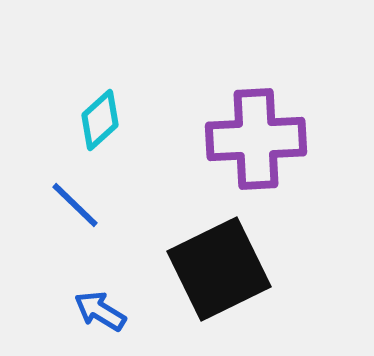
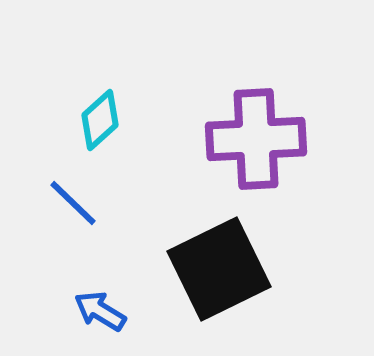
blue line: moved 2 px left, 2 px up
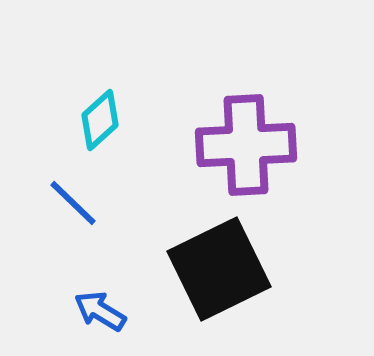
purple cross: moved 10 px left, 6 px down
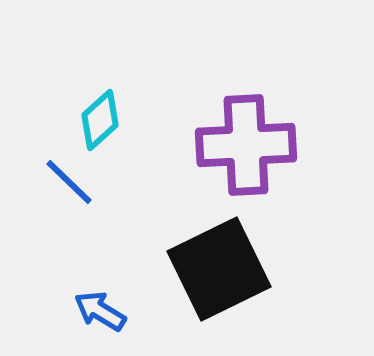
blue line: moved 4 px left, 21 px up
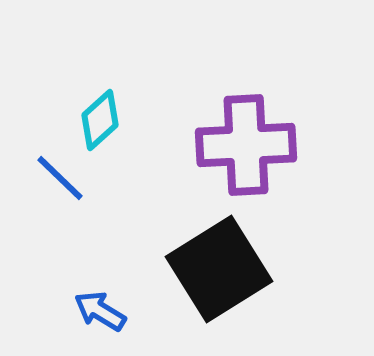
blue line: moved 9 px left, 4 px up
black square: rotated 6 degrees counterclockwise
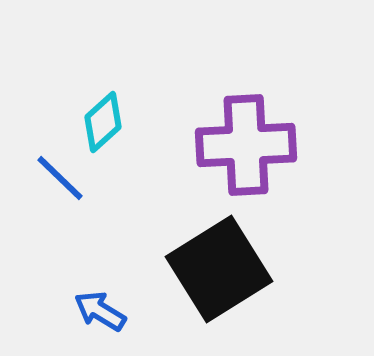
cyan diamond: moved 3 px right, 2 px down
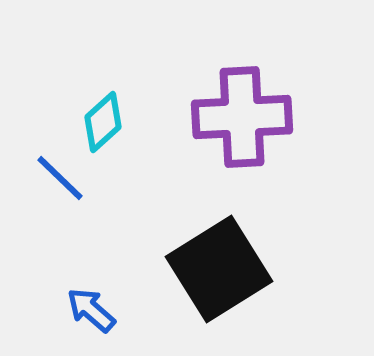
purple cross: moved 4 px left, 28 px up
blue arrow: moved 9 px left, 1 px up; rotated 10 degrees clockwise
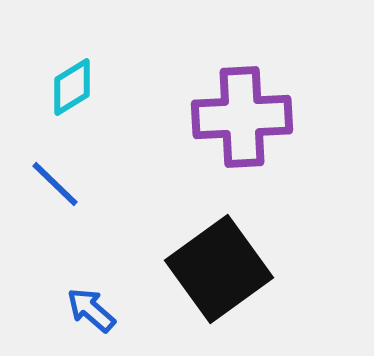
cyan diamond: moved 31 px left, 35 px up; rotated 10 degrees clockwise
blue line: moved 5 px left, 6 px down
black square: rotated 4 degrees counterclockwise
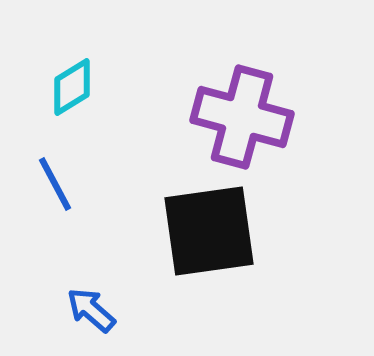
purple cross: rotated 18 degrees clockwise
blue line: rotated 18 degrees clockwise
black square: moved 10 px left, 38 px up; rotated 28 degrees clockwise
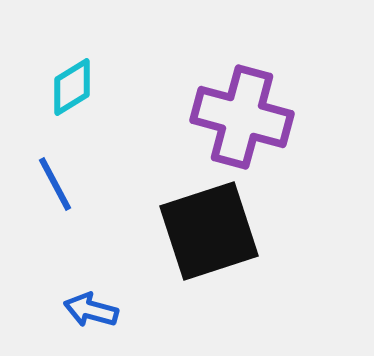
black square: rotated 10 degrees counterclockwise
blue arrow: rotated 26 degrees counterclockwise
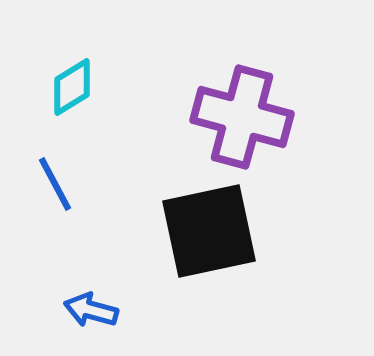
black square: rotated 6 degrees clockwise
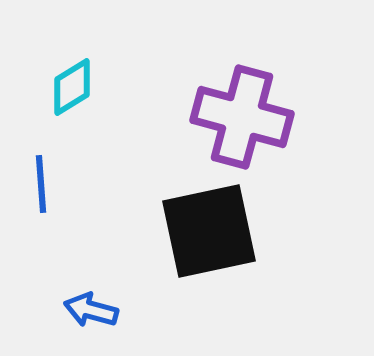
blue line: moved 14 px left; rotated 24 degrees clockwise
